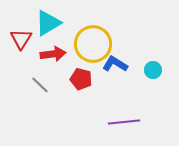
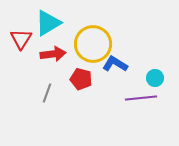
cyan circle: moved 2 px right, 8 px down
gray line: moved 7 px right, 8 px down; rotated 66 degrees clockwise
purple line: moved 17 px right, 24 px up
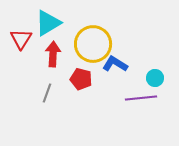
red arrow: rotated 80 degrees counterclockwise
